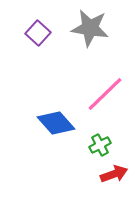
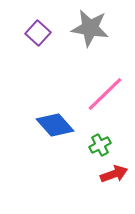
blue diamond: moved 1 px left, 2 px down
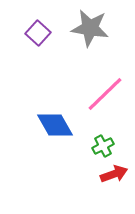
blue diamond: rotated 12 degrees clockwise
green cross: moved 3 px right, 1 px down
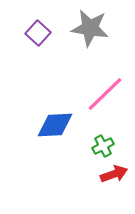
blue diamond: rotated 63 degrees counterclockwise
